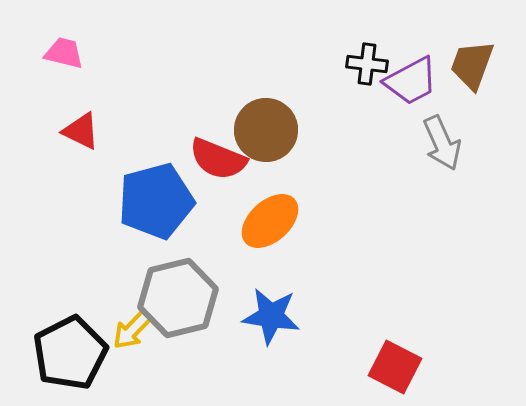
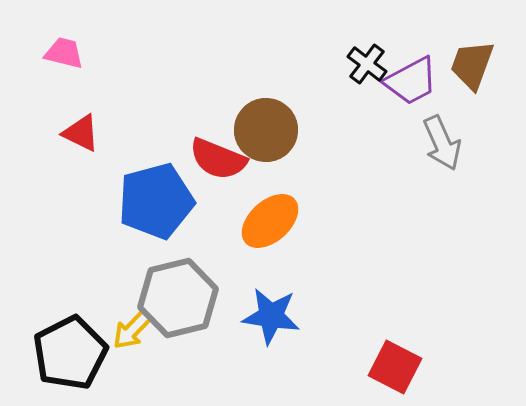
black cross: rotated 30 degrees clockwise
red triangle: moved 2 px down
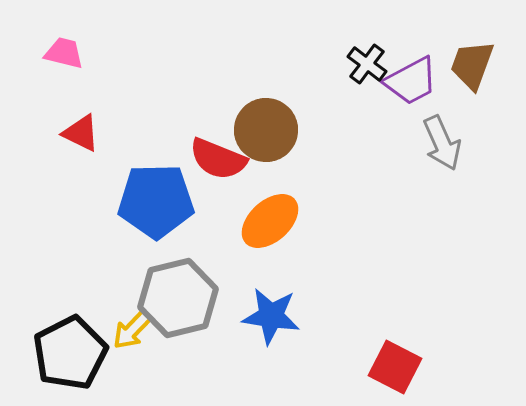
blue pentagon: rotated 14 degrees clockwise
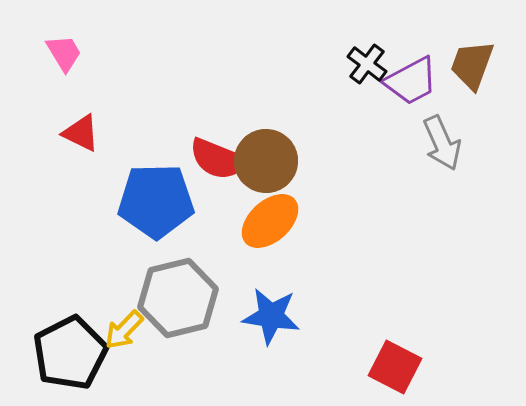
pink trapezoid: rotated 45 degrees clockwise
brown circle: moved 31 px down
yellow arrow: moved 8 px left
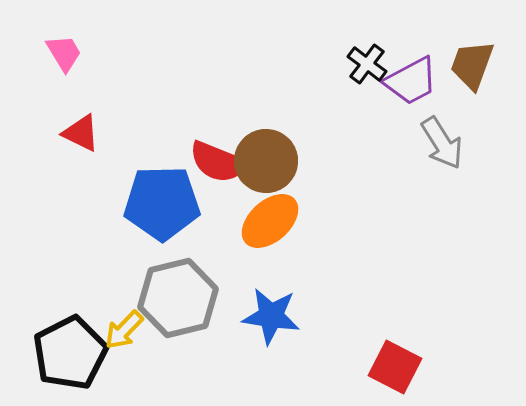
gray arrow: rotated 8 degrees counterclockwise
red semicircle: moved 3 px down
blue pentagon: moved 6 px right, 2 px down
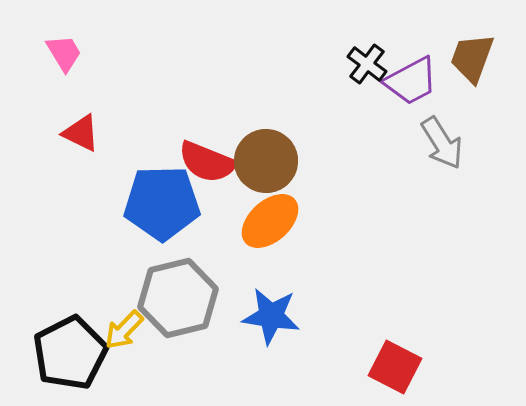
brown trapezoid: moved 7 px up
red semicircle: moved 11 px left
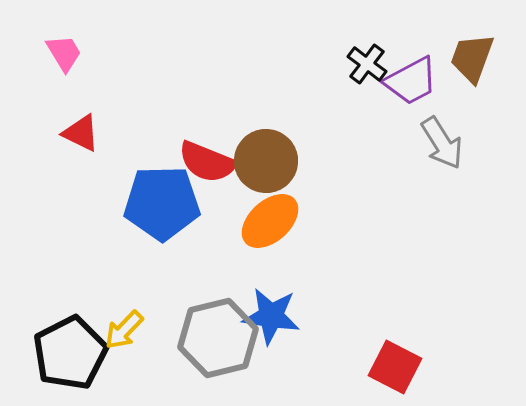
gray hexagon: moved 40 px right, 40 px down
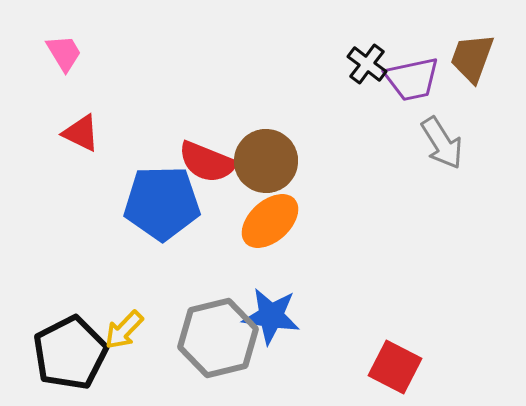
purple trapezoid: moved 1 px right, 2 px up; rotated 16 degrees clockwise
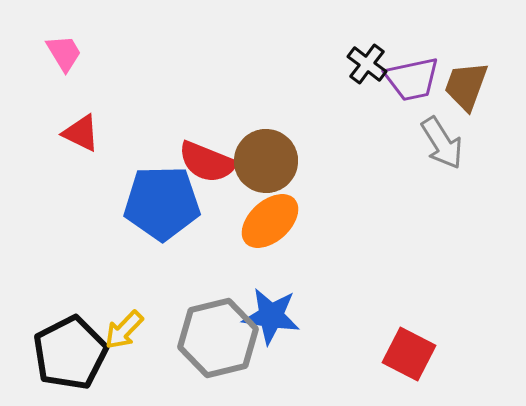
brown trapezoid: moved 6 px left, 28 px down
red square: moved 14 px right, 13 px up
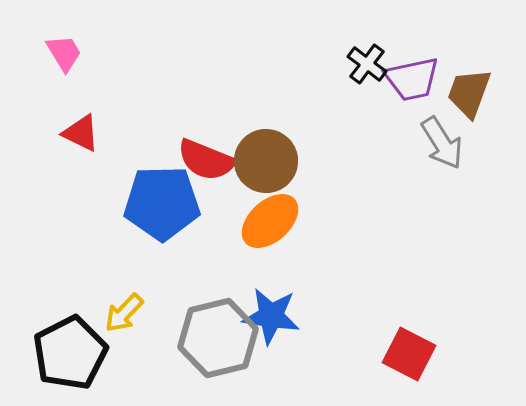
brown trapezoid: moved 3 px right, 7 px down
red semicircle: moved 1 px left, 2 px up
yellow arrow: moved 17 px up
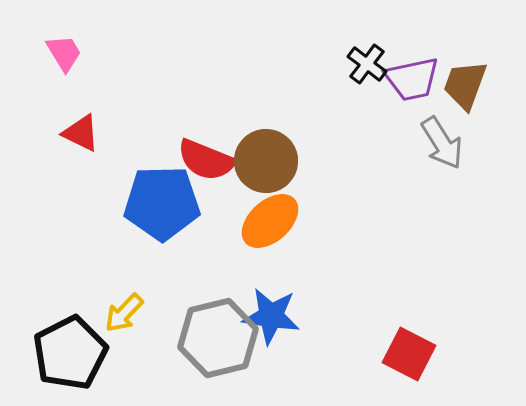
brown trapezoid: moved 4 px left, 8 px up
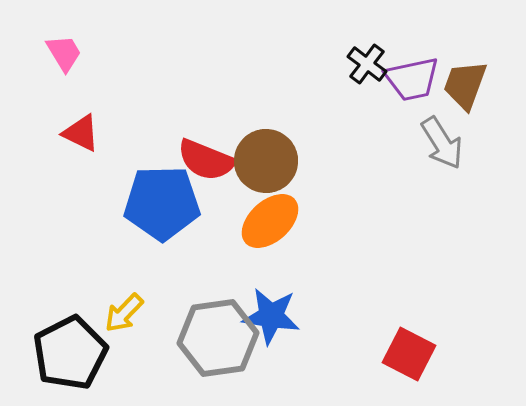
gray hexagon: rotated 6 degrees clockwise
